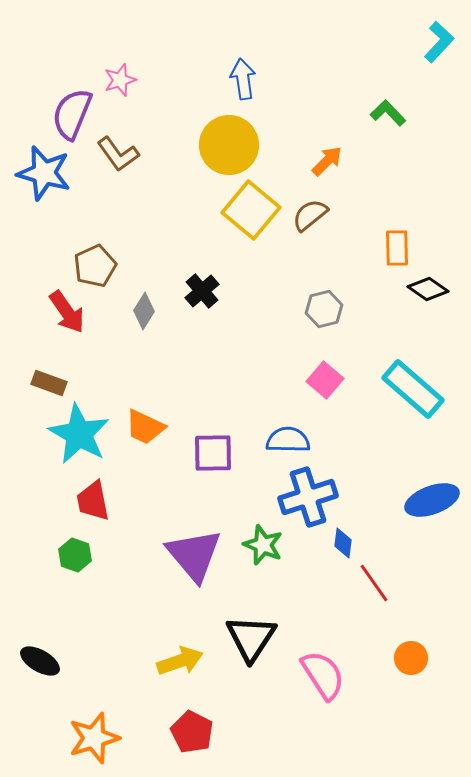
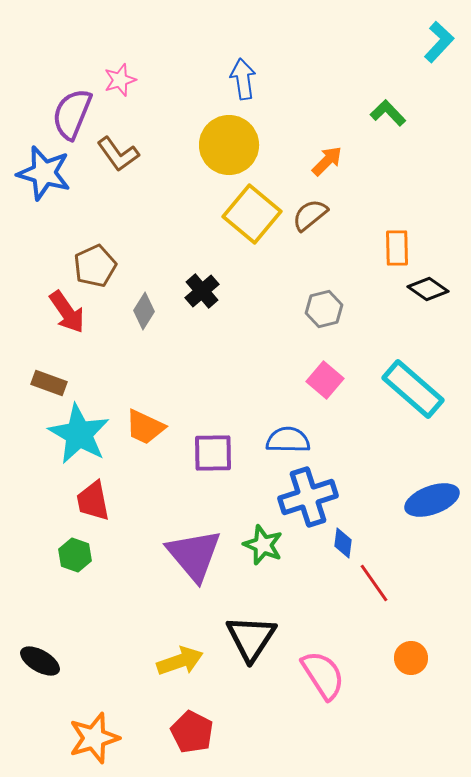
yellow square: moved 1 px right, 4 px down
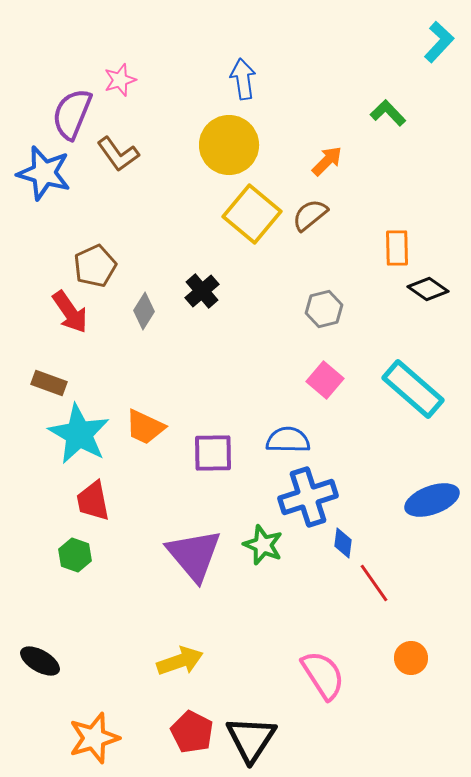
red arrow: moved 3 px right
black triangle: moved 101 px down
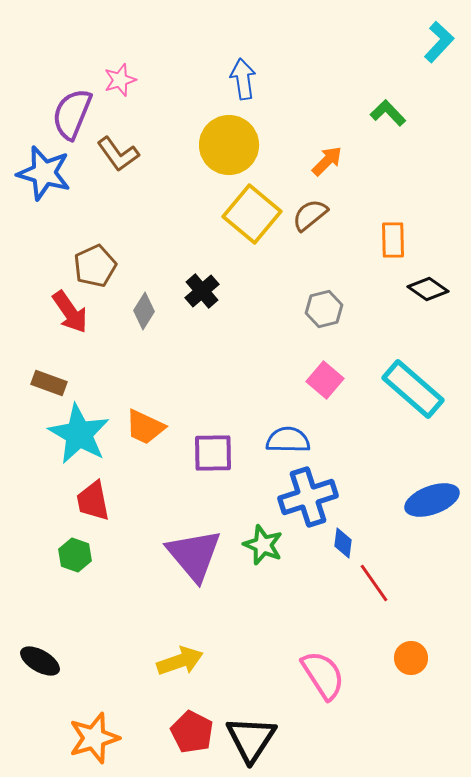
orange rectangle: moved 4 px left, 8 px up
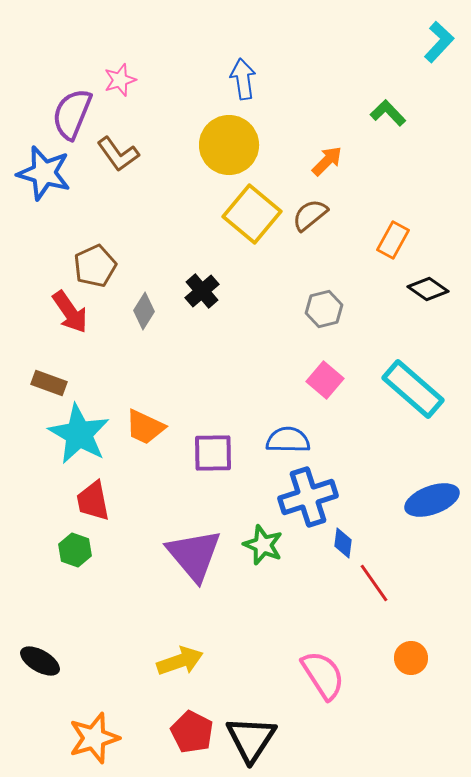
orange rectangle: rotated 30 degrees clockwise
green hexagon: moved 5 px up
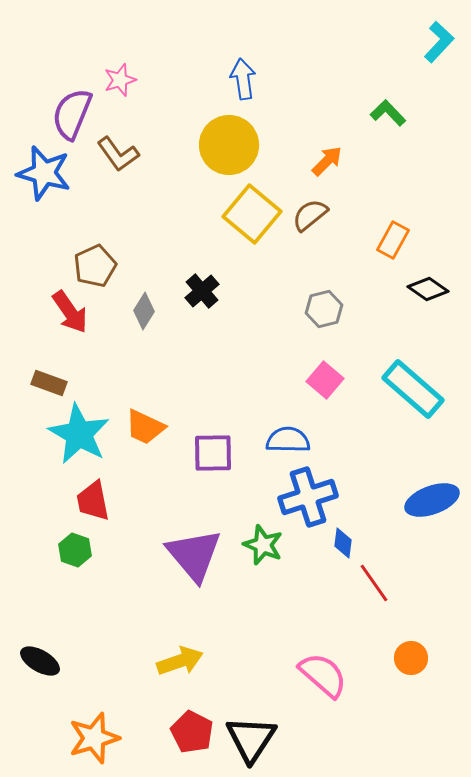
pink semicircle: rotated 16 degrees counterclockwise
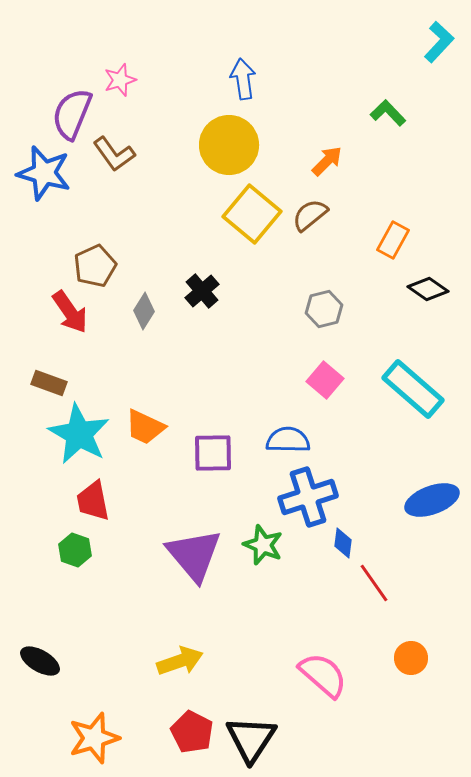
brown L-shape: moved 4 px left
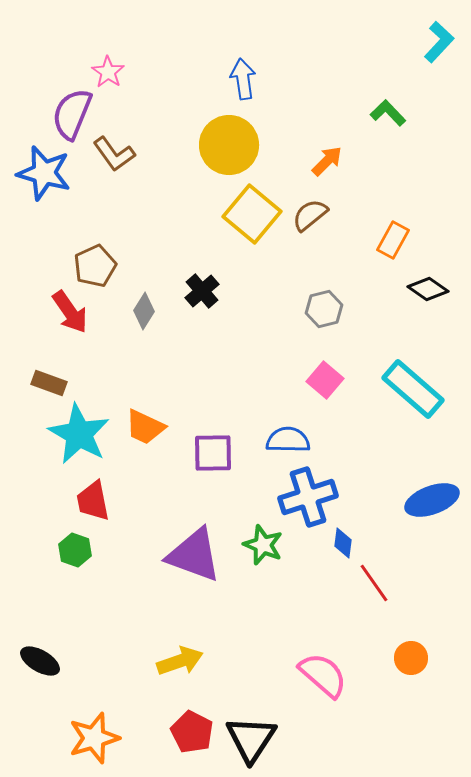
pink star: moved 12 px left, 8 px up; rotated 20 degrees counterclockwise
purple triangle: rotated 30 degrees counterclockwise
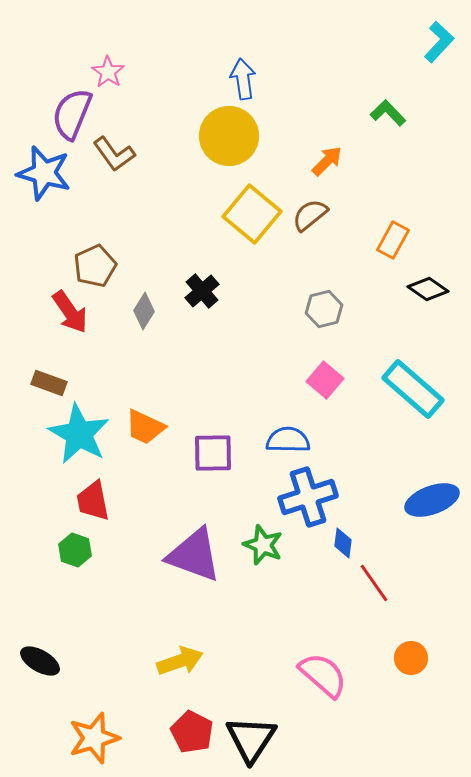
yellow circle: moved 9 px up
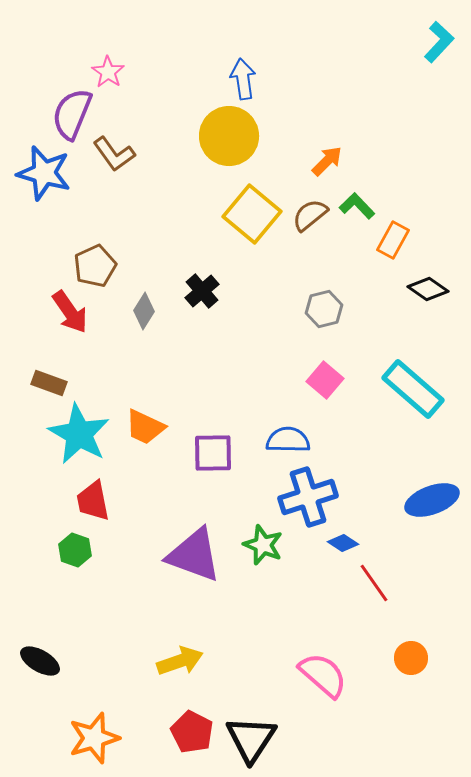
green L-shape: moved 31 px left, 93 px down
blue diamond: rotated 64 degrees counterclockwise
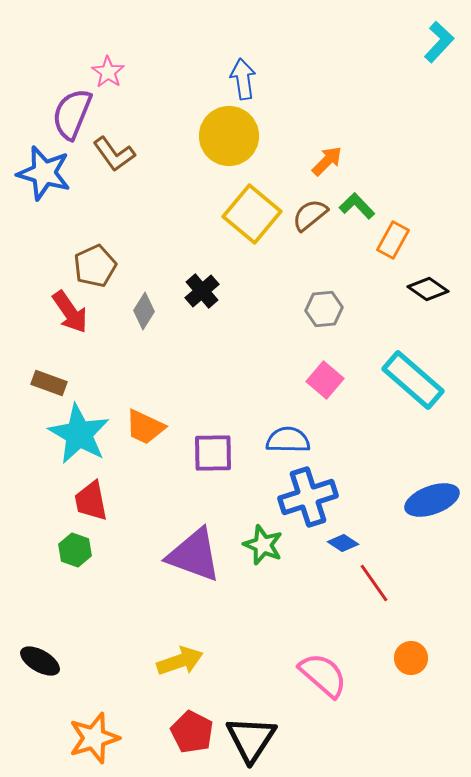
gray hexagon: rotated 9 degrees clockwise
cyan rectangle: moved 9 px up
red trapezoid: moved 2 px left
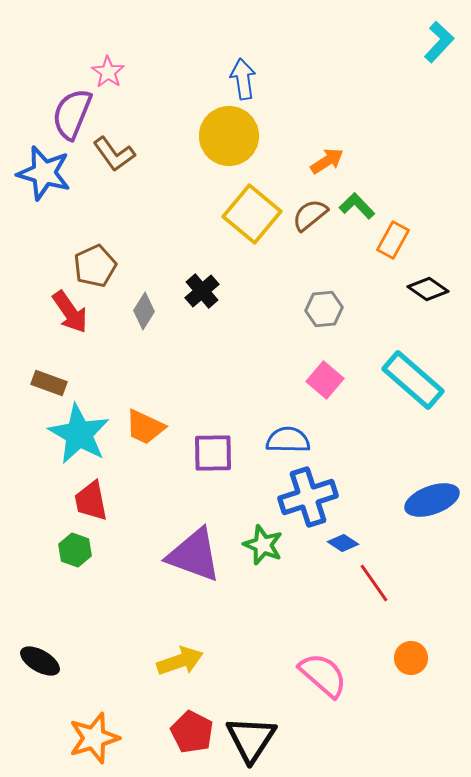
orange arrow: rotated 12 degrees clockwise
